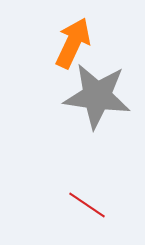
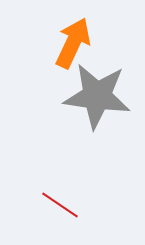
red line: moved 27 px left
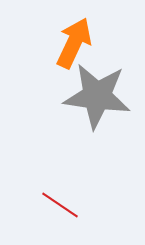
orange arrow: moved 1 px right
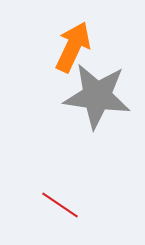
orange arrow: moved 1 px left, 4 px down
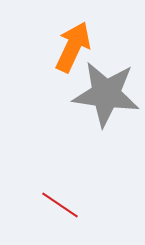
gray star: moved 9 px right, 2 px up
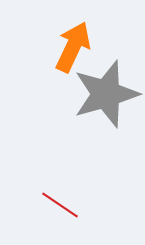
gray star: rotated 24 degrees counterclockwise
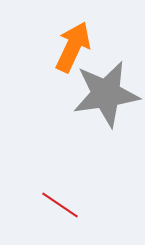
gray star: rotated 8 degrees clockwise
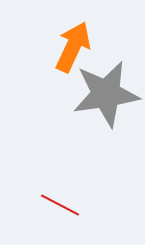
red line: rotated 6 degrees counterclockwise
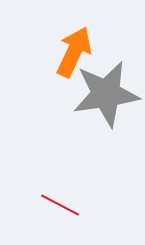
orange arrow: moved 1 px right, 5 px down
